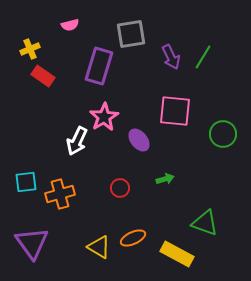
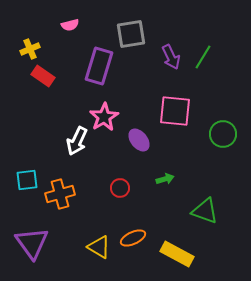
cyan square: moved 1 px right, 2 px up
green triangle: moved 12 px up
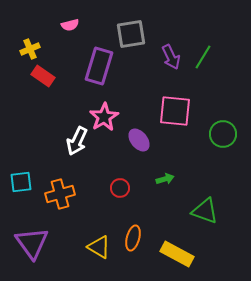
cyan square: moved 6 px left, 2 px down
orange ellipse: rotated 50 degrees counterclockwise
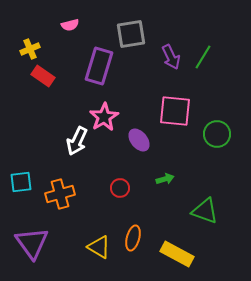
green circle: moved 6 px left
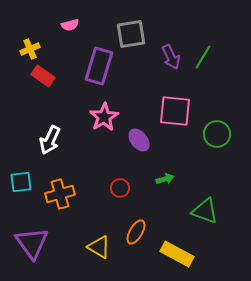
white arrow: moved 27 px left, 1 px up
orange ellipse: moved 3 px right, 6 px up; rotated 15 degrees clockwise
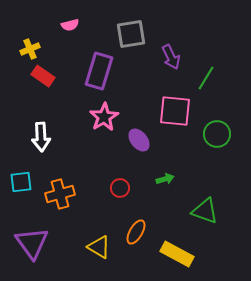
green line: moved 3 px right, 21 px down
purple rectangle: moved 5 px down
white arrow: moved 9 px left, 3 px up; rotated 28 degrees counterclockwise
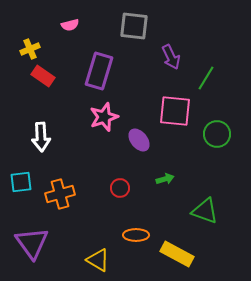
gray square: moved 3 px right, 8 px up; rotated 16 degrees clockwise
pink star: rotated 12 degrees clockwise
orange ellipse: moved 3 px down; rotated 60 degrees clockwise
yellow triangle: moved 1 px left, 13 px down
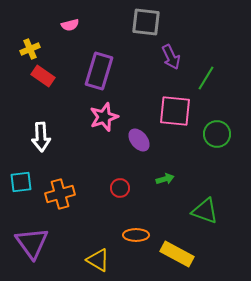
gray square: moved 12 px right, 4 px up
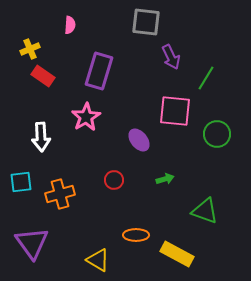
pink semicircle: rotated 72 degrees counterclockwise
pink star: moved 18 px left; rotated 12 degrees counterclockwise
red circle: moved 6 px left, 8 px up
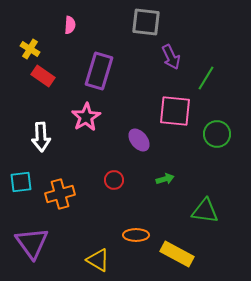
yellow cross: rotated 36 degrees counterclockwise
green triangle: rotated 12 degrees counterclockwise
